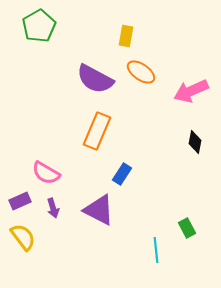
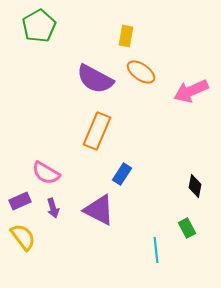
black diamond: moved 44 px down
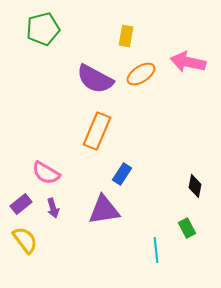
green pentagon: moved 4 px right, 3 px down; rotated 16 degrees clockwise
orange ellipse: moved 2 px down; rotated 68 degrees counterclockwise
pink arrow: moved 3 px left, 29 px up; rotated 36 degrees clockwise
purple rectangle: moved 1 px right, 3 px down; rotated 15 degrees counterclockwise
purple triangle: moved 5 px right; rotated 36 degrees counterclockwise
yellow semicircle: moved 2 px right, 3 px down
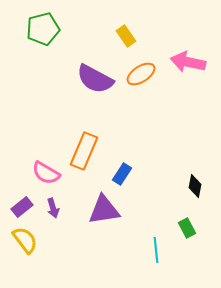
yellow rectangle: rotated 45 degrees counterclockwise
orange rectangle: moved 13 px left, 20 px down
purple rectangle: moved 1 px right, 3 px down
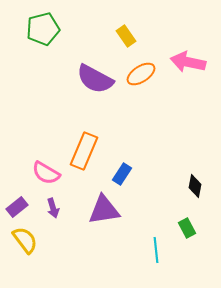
purple rectangle: moved 5 px left
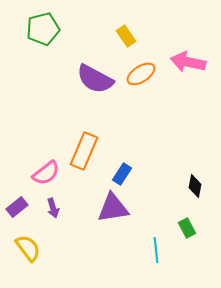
pink semicircle: rotated 68 degrees counterclockwise
purple triangle: moved 9 px right, 2 px up
yellow semicircle: moved 3 px right, 8 px down
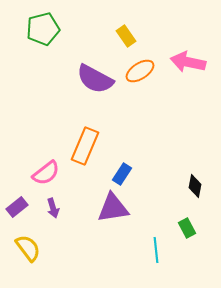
orange ellipse: moved 1 px left, 3 px up
orange rectangle: moved 1 px right, 5 px up
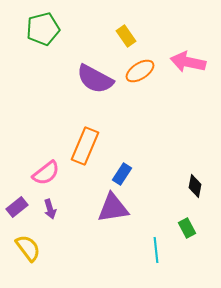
purple arrow: moved 3 px left, 1 px down
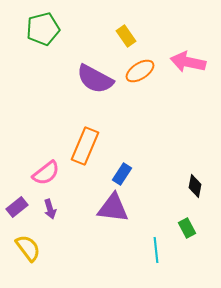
purple triangle: rotated 16 degrees clockwise
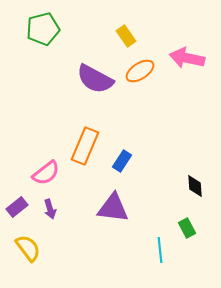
pink arrow: moved 1 px left, 4 px up
blue rectangle: moved 13 px up
black diamond: rotated 15 degrees counterclockwise
cyan line: moved 4 px right
